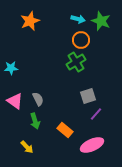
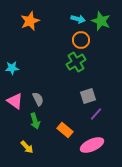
cyan star: moved 1 px right
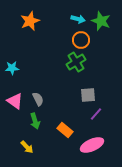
gray square: moved 1 px up; rotated 14 degrees clockwise
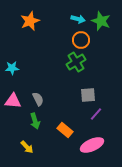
pink triangle: moved 2 px left; rotated 30 degrees counterclockwise
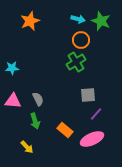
pink ellipse: moved 6 px up
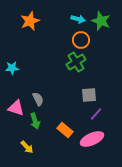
gray square: moved 1 px right
pink triangle: moved 3 px right, 7 px down; rotated 12 degrees clockwise
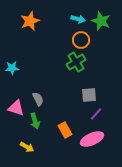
orange rectangle: rotated 21 degrees clockwise
yellow arrow: rotated 16 degrees counterclockwise
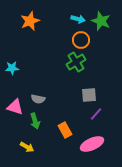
gray semicircle: rotated 128 degrees clockwise
pink triangle: moved 1 px left, 1 px up
pink ellipse: moved 5 px down
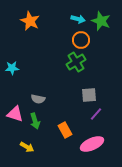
orange star: rotated 24 degrees counterclockwise
pink triangle: moved 7 px down
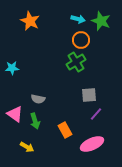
pink triangle: rotated 18 degrees clockwise
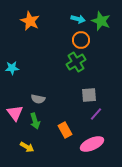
pink triangle: moved 1 px up; rotated 18 degrees clockwise
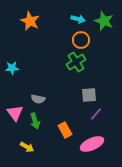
green star: moved 3 px right
